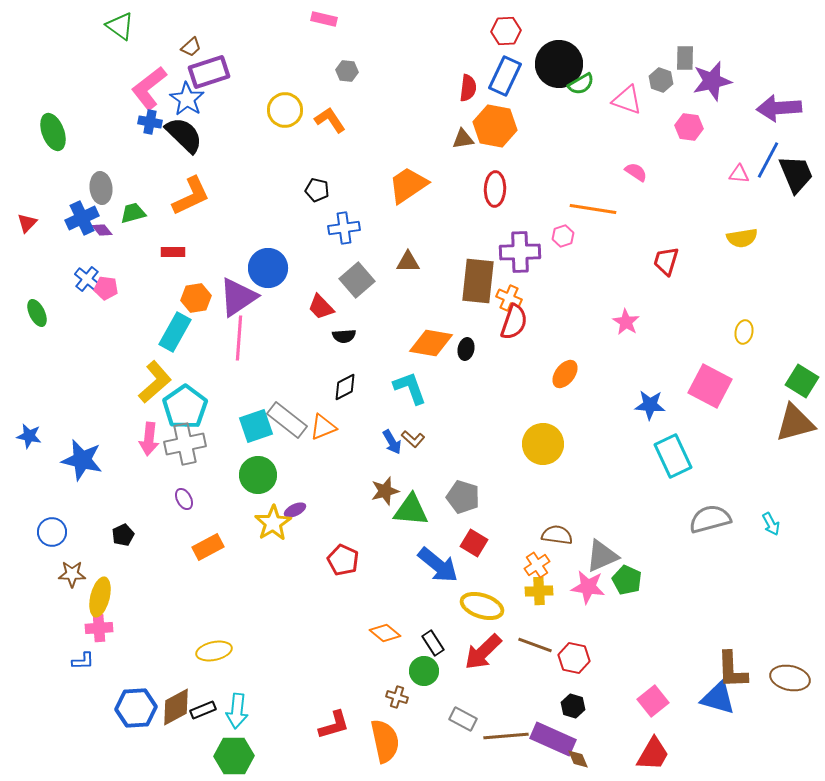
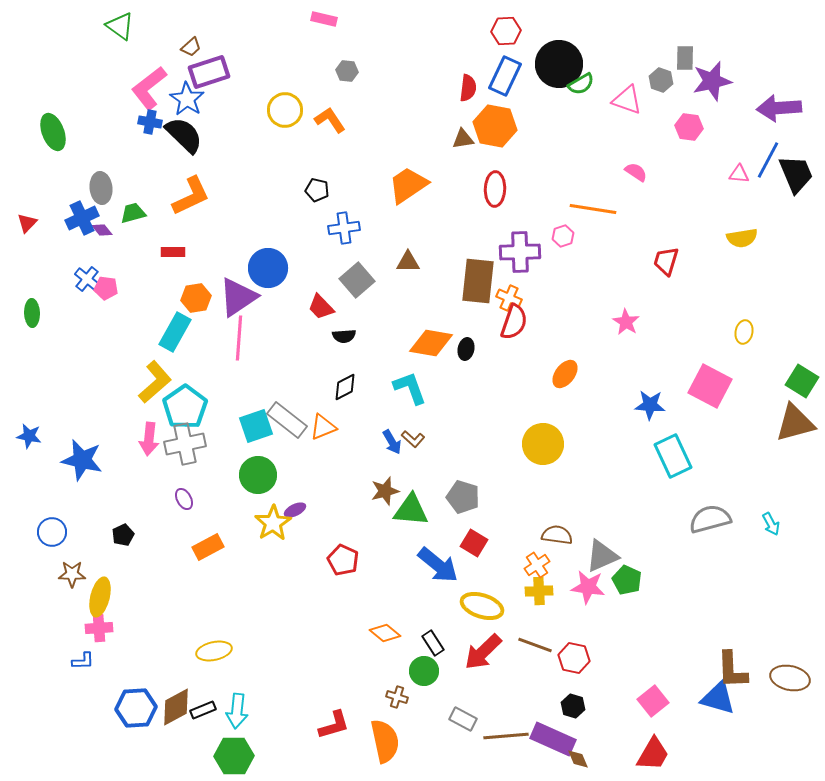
green ellipse at (37, 313): moved 5 px left; rotated 24 degrees clockwise
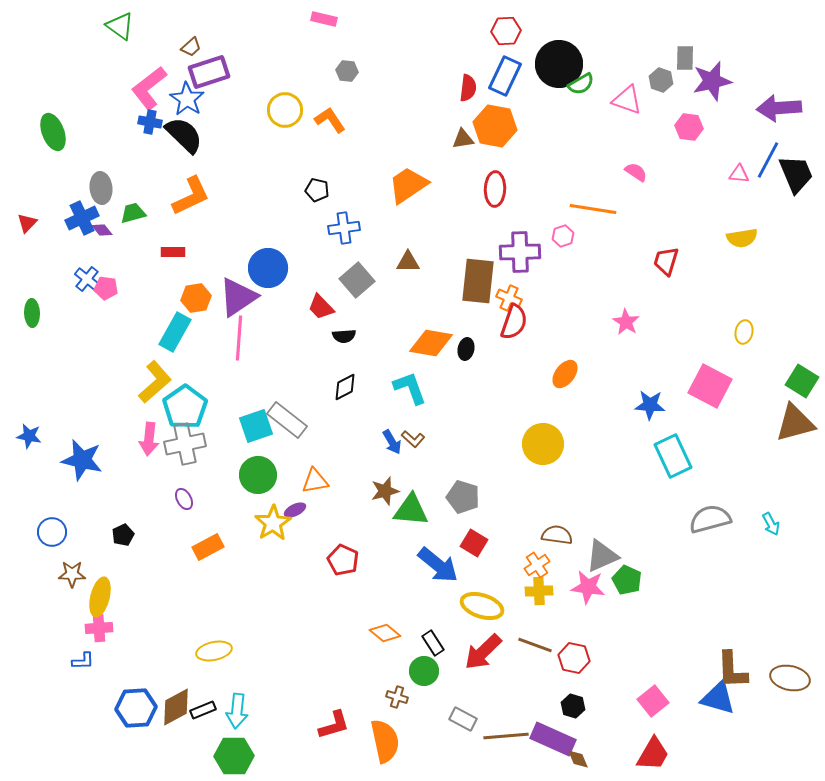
orange triangle at (323, 427): moved 8 px left, 54 px down; rotated 12 degrees clockwise
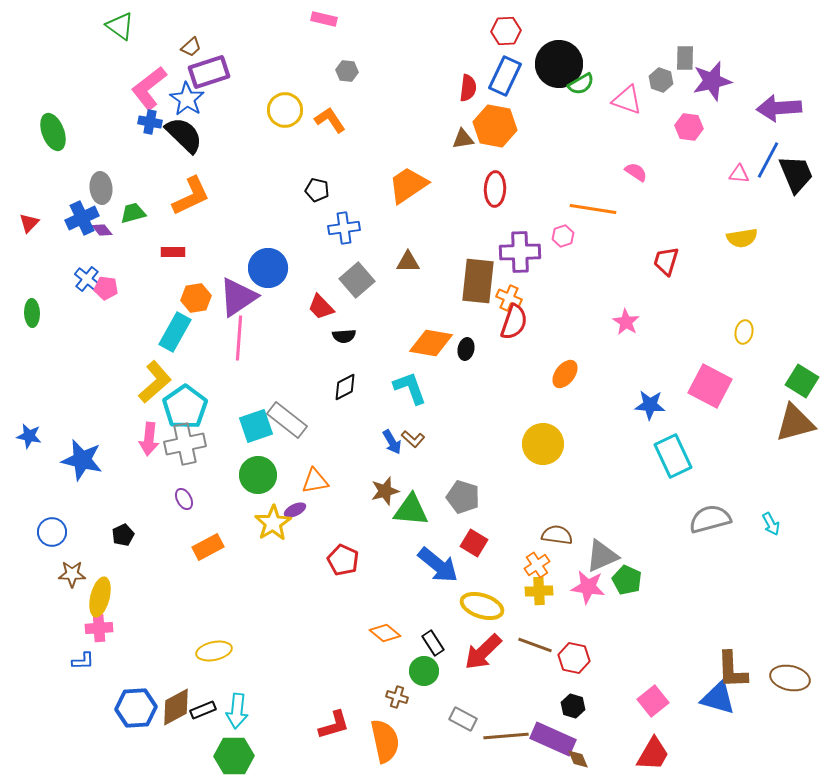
red triangle at (27, 223): moved 2 px right
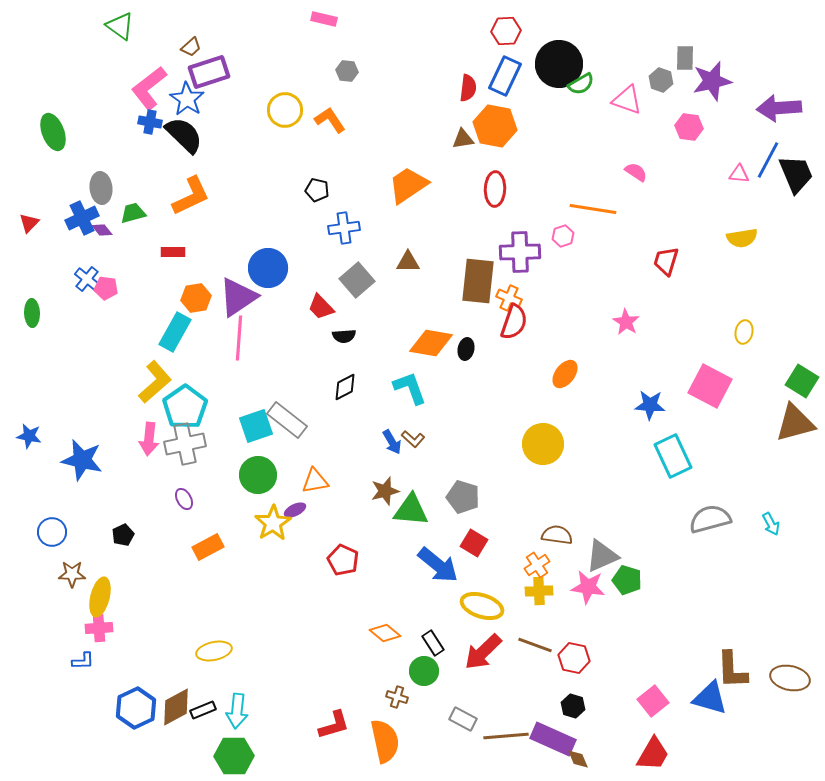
green pentagon at (627, 580): rotated 8 degrees counterclockwise
blue triangle at (718, 698): moved 8 px left
blue hexagon at (136, 708): rotated 21 degrees counterclockwise
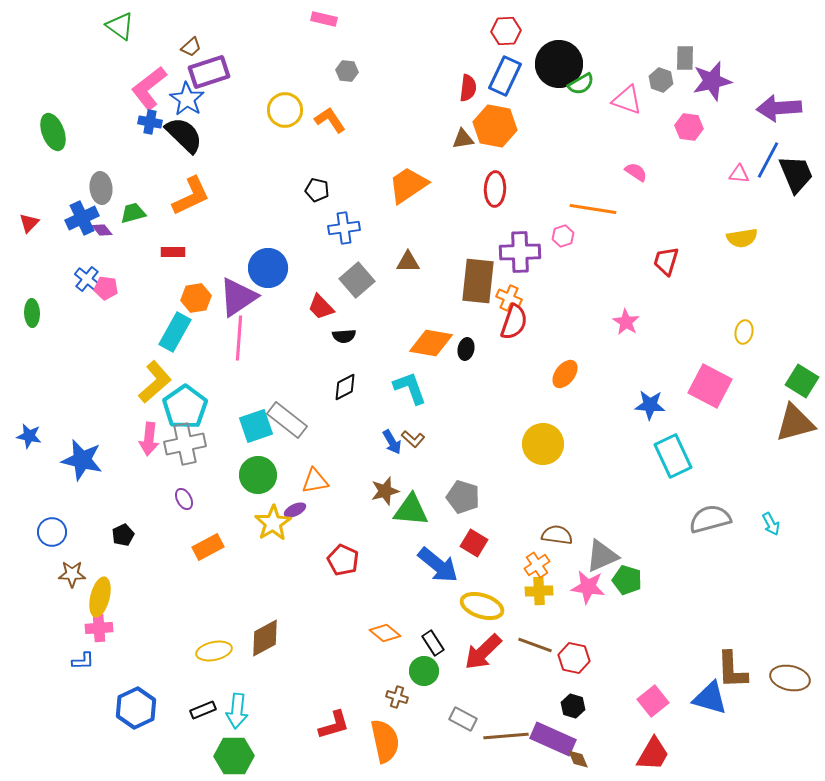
brown diamond at (176, 707): moved 89 px right, 69 px up
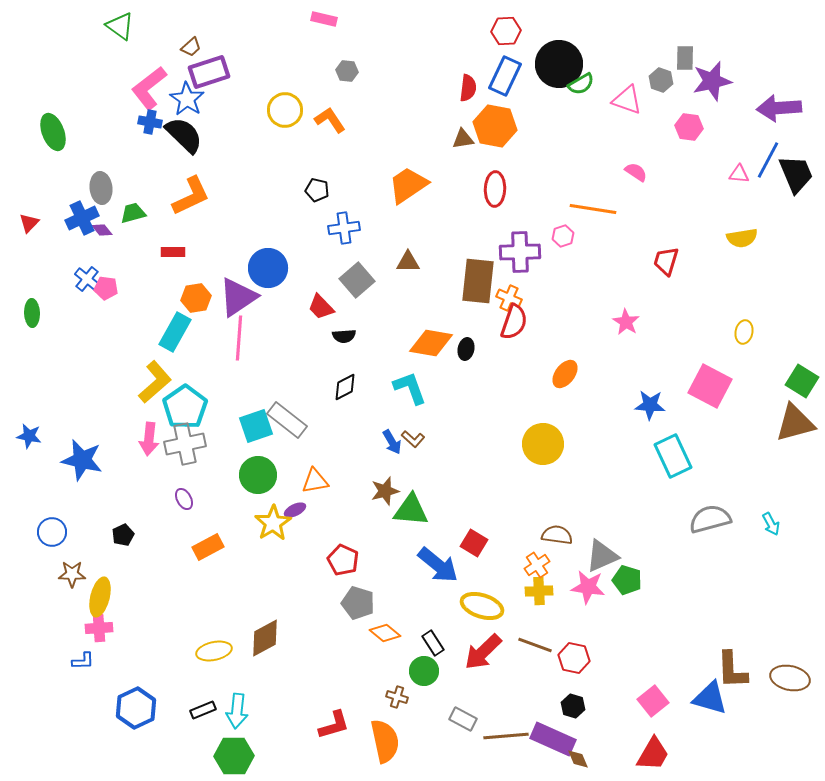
gray pentagon at (463, 497): moved 105 px left, 106 px down
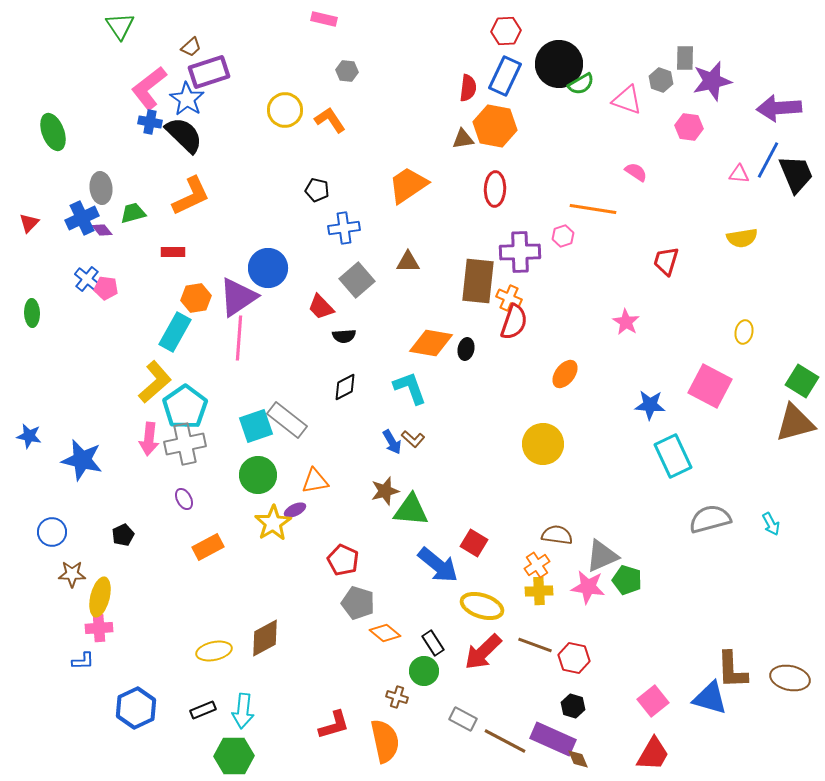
green triangle at (120, 26): rotated 20 degrees clockwise
cyan arrow at (237, 711): moved 6 px right
brown line at (506, 736): moved 1 px left, 5 px down; rotated 33 degrees clockwise
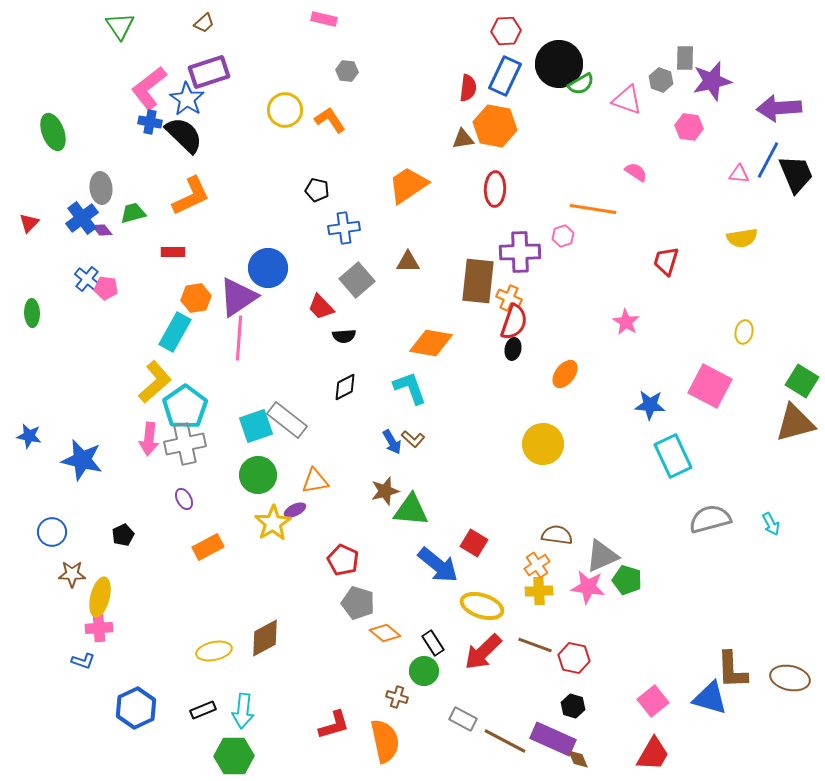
brown trapezoid at (191, 47): moved 13 px right, 24 px up
blue cross at (82, 218): rotated 12 degrees counterclockwise
black ellipse at (466, 349): moved 47 px right
blue L-shape at (83, 661): rotated 20 degrees clockwise
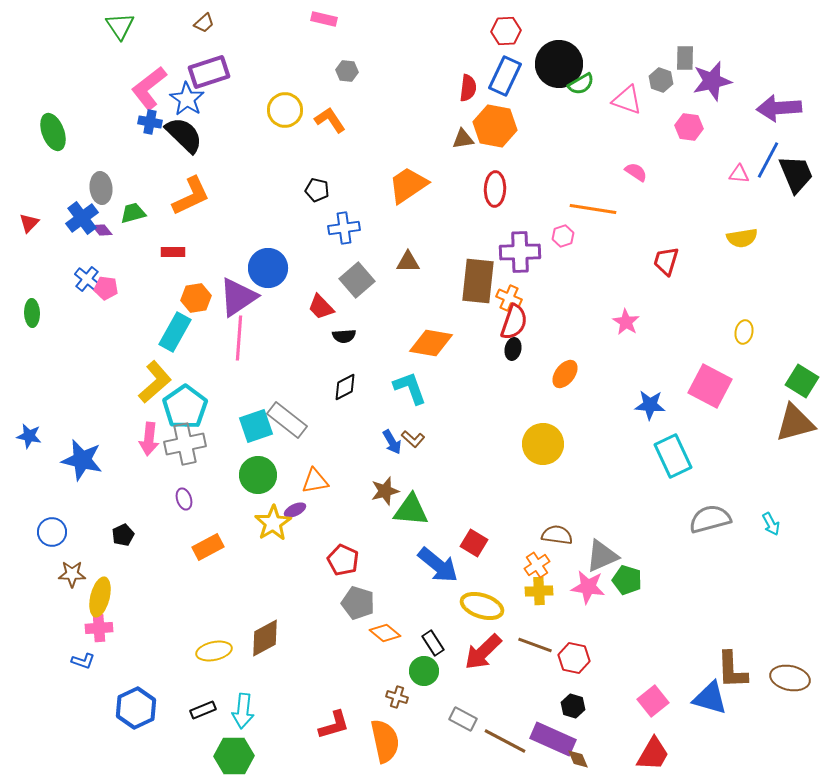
purple ellipse at (184, 499): rotated 10 degrees clockwise
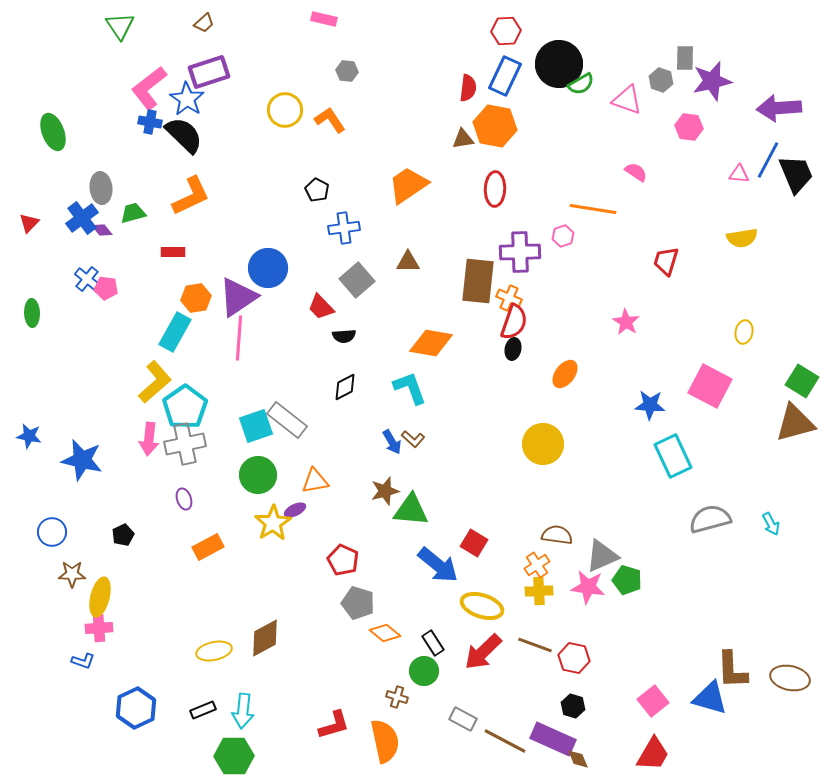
black pentagon at (317, 190): rotated 15 degrees clockwise
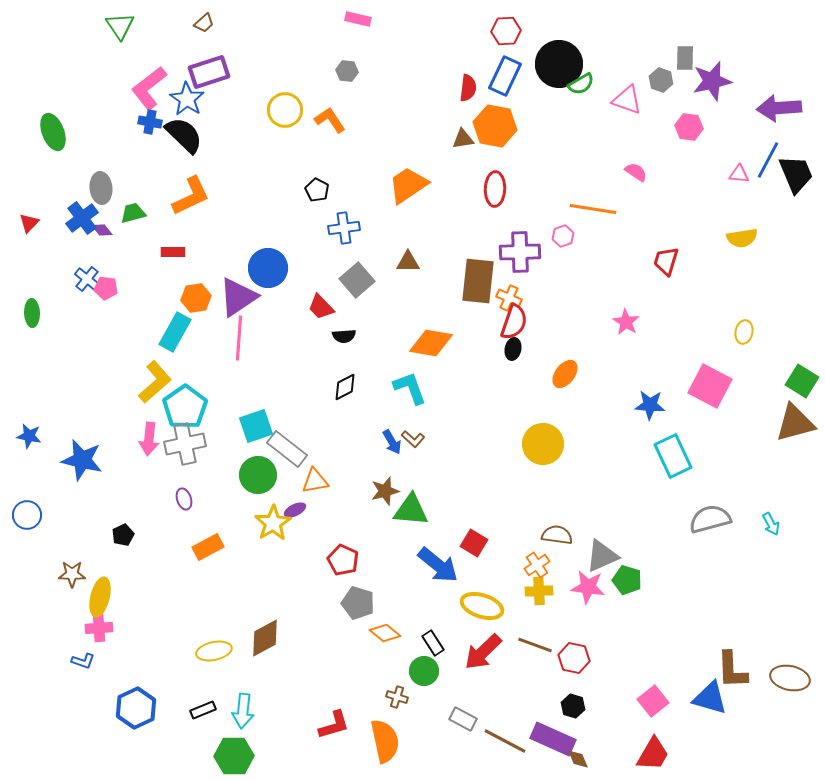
pink rectangle at (324, 19): moved 34 px right
gray rectangle at (287, 420): moved 29 px down
blue circle at (52, 532): moved 25 px left, 17 px up
